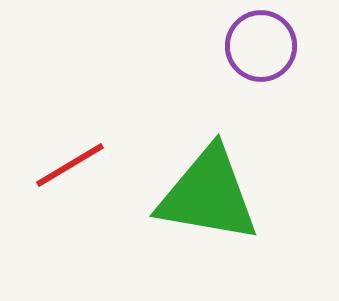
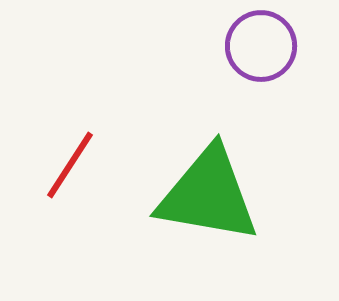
red line: rotated 26 degrees counterclockwise
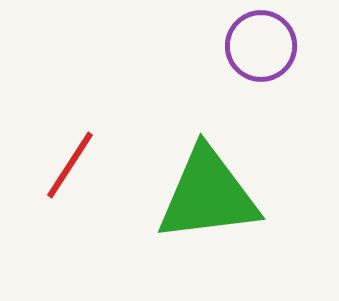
green triangle: rotated 17 degrees counterclockwise
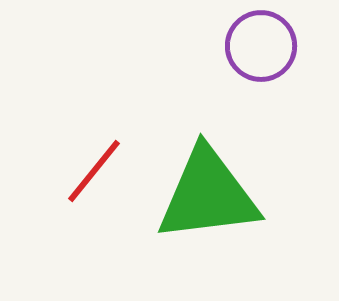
red line: moved 24 px right, 6 px down; rotated 6 degrees clockwise
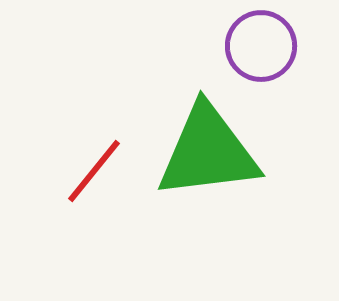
green triangle: moved 43 px up
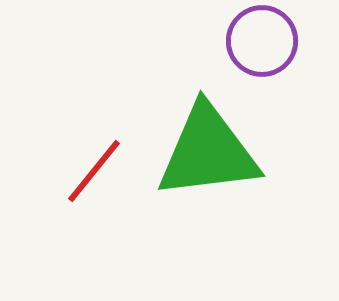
purple circle: moved 1 px right, 5 px up
